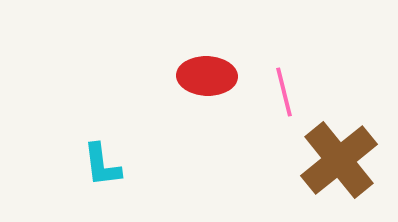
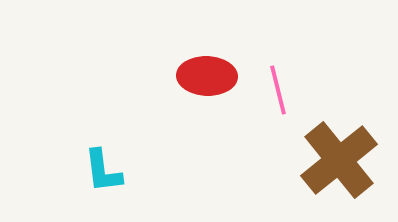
pink line: moved 6 px left, 2 px up
cyan L-shape: moved 1 px right, 6 px down
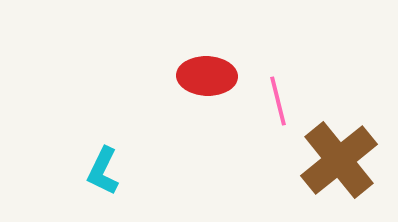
pink line: moved 11 px down
cyan L-shape: rotated 33 degrees clockwise
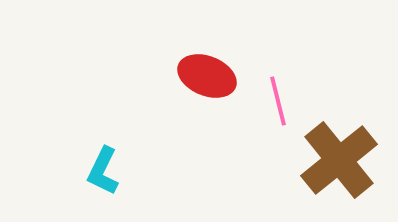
red ellipse: rotated 20 degrees clockwise
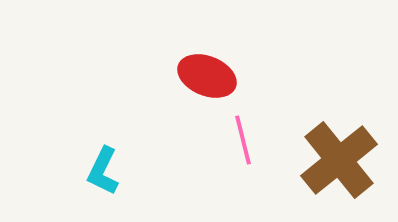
pink line: moved 35 px left, 39 px down
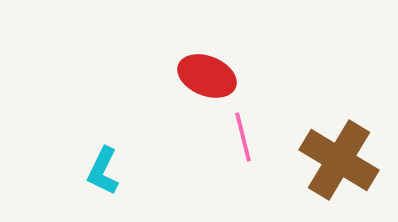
pink line: moved 3 px up
brown cross: rotated 20 degrees counterclockwise
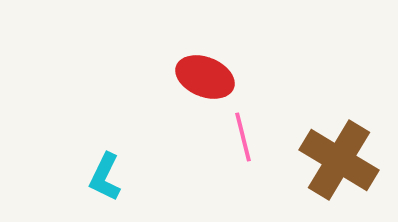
red ellipse: moved 2 px left, 1 px down
cyan L-shape: moved 2 px right, 6 px down
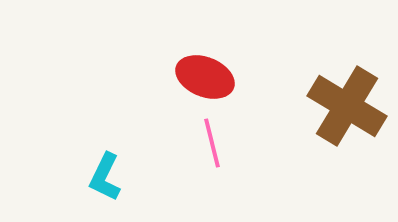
pink line: moved 31 px left, 6 px down
brown cross: moved 8 px right, 54 px up
